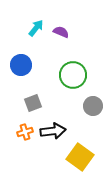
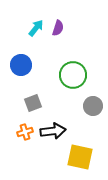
purple semicircle: moved 3 px left, 4 px up; rotated 84 degrees clockwise
yellow square: rotated 24 degrees counterclockwise
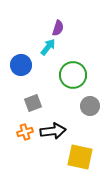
cyan arrow: moved 12 px right, 19 px down
gray circle: moved 3 px left
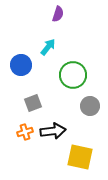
purple semicircle: moved 14 px up
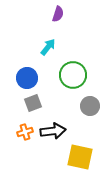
blue circle: moved 6 px right, 13 px down
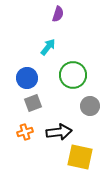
black arrow: moved 6 px right, 1 px down
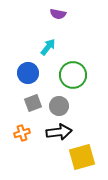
purple semicircle: rotated 84 degrees clockwise
blue circle: moved 1 px right, 5 px up
gray circle: moved 31 px left
orange cross: moved 3 px left, 1 px down
yellow square: moved 2 px right; rotated 28 degrees counterclockwise
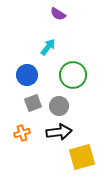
purple semicircle: rotated 21 degrees clockwise
blue circle: moved 1 px left, 2 px down
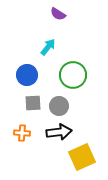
gray square: rotated 18 degrees clockwise
orange cross: rotated 21 degrees clockwise
yellow square: rotated 8 degrees counterclockwise
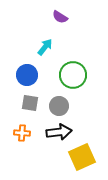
purple semicircle: moved 2 px right, 3 px down
cyan arrow: moved 3 px left
gray square: moved 3 px left; rotated 12 degrees clockwise
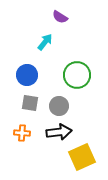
cyan arrow: moved 5 px up
green circle: moved 4 px right
